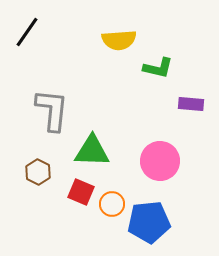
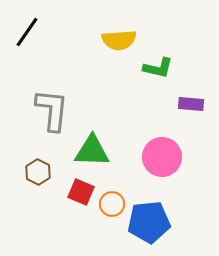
pink circle: moved 2 px right, 4 px up
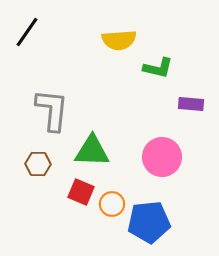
brown hexagon: moved 8 px up; rotated 25 degrees counterclockwise
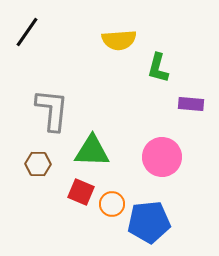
green L-shape: rotated 92 degrees clockwise
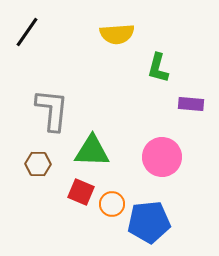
yellow semicircle: moved 2 px left, 6 px up
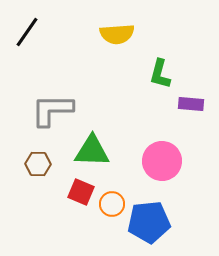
green L-shape: moved 2 px right, 6 px down
gray L-shape: rotated 96 degrees counterclockwise
pink circle: moved 4 px down
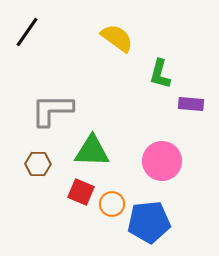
yellow semicircle: moved 4 px down; rotated 140 degrees counterclockwise
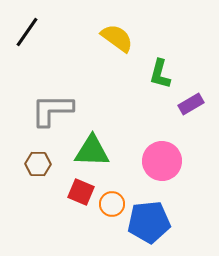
purple rectangle: rotated 35 degrees counterclockwise
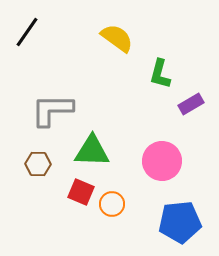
blue pentagon: moved 31 px right
